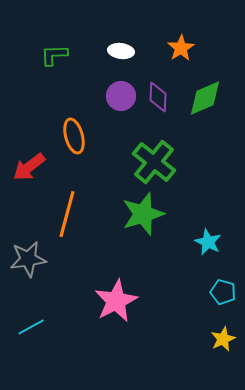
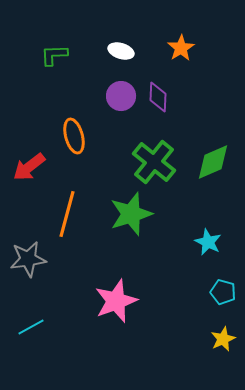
white ellipse: rotated 10 degrees clockwise
green diamond: moved 8 px right, 64 px down
green star: moved 12 px left
pink star: rotated 6 degrees clockwise
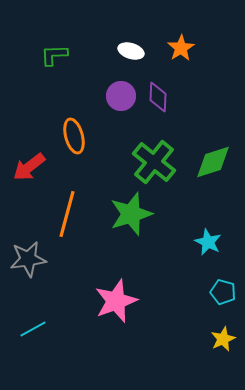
white ellipse: moved 10 px right
green diamond: rotated 6 degrees clockwise
cyan line: moved 2 px right, 2 px down
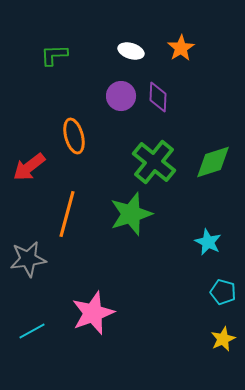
pink star: moved 23 px left, 12 px down
cyan line: moved 1 px left, 2 px down
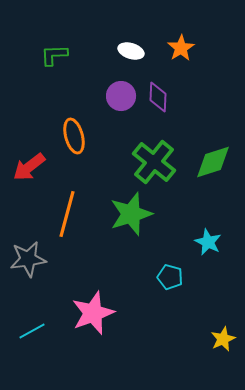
cyan pentagon: moved 53 px left, 15 px up
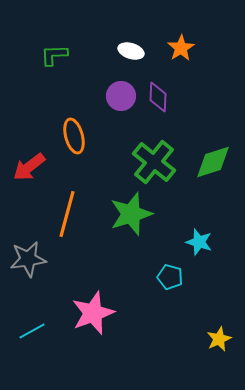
cyan star: moved 9 px left; rotated 8 degrees counterclockwise
yellow star: moved 4 px left
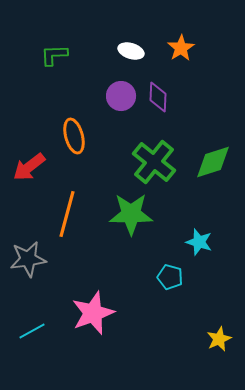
green star: rotated 18 degrees clockwise
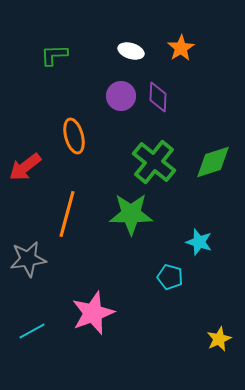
red arrow: moved 4 px left
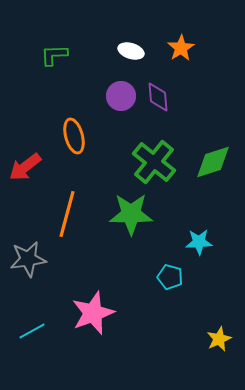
purple diamond: rotated 8 degrees counterclockwise
cyan star: rotated 20 degrees counterclockwise
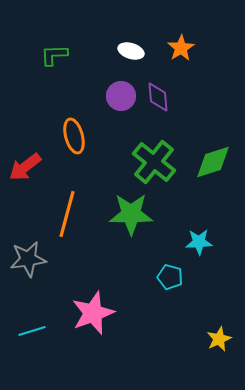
cyan line: rotated 12 degrees clockwise
